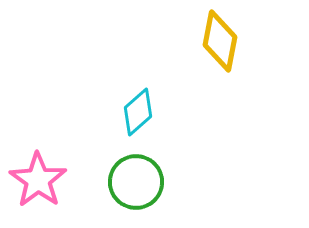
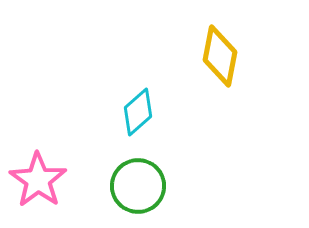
yellow diamond: moved 15 px down
green circle: moved 2 px right, 4 px down
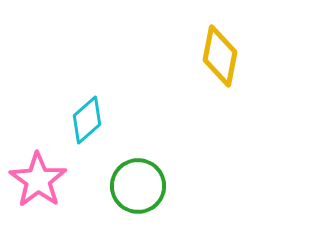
cyan diamond: moved 51 px left, 8 px down
